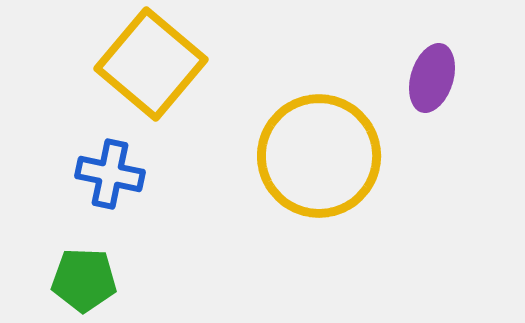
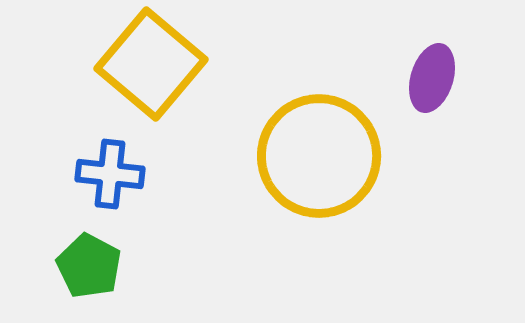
blue cross: rotated 6 degrees counterclockwise
green pentagon: moved 5 px right, 14 px up; rotated 26 degrees clockwise
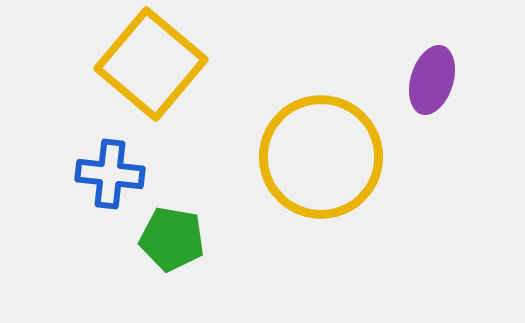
purple ellipse: moved 2 px down
yellow circle: moved 2 px right, 1 px down
green pentagon: moved 83 px right, 27 px up; rotated 18 degrees counterclockwise
